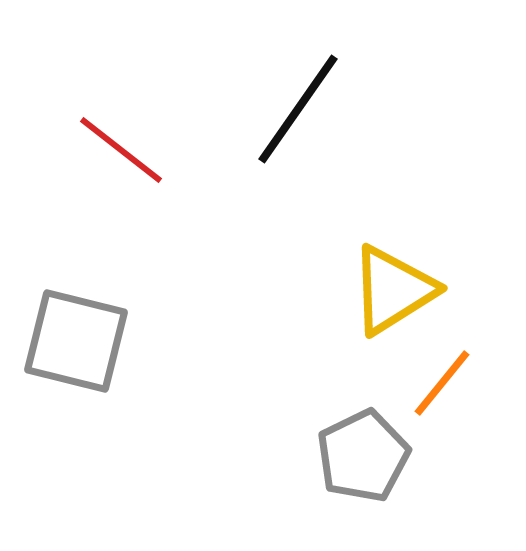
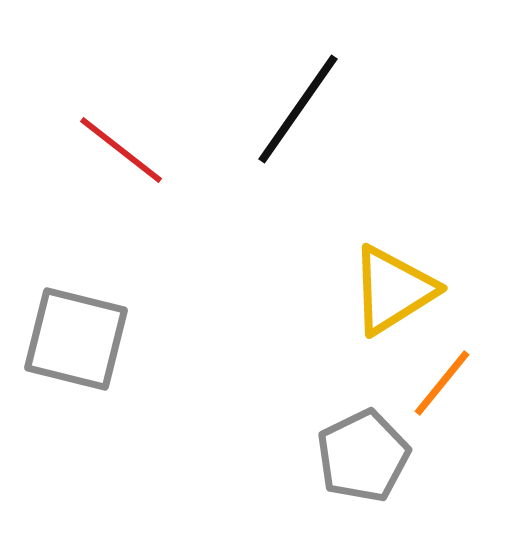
gray square: moved 2 px up
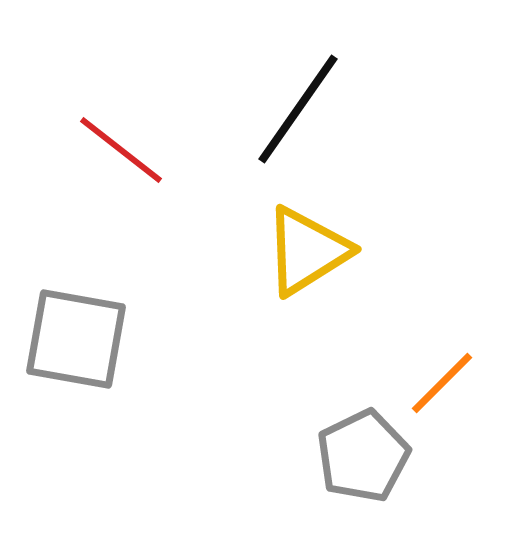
yellow triangle: moved 86 px left, 39 px up
gray square: rotated 4 degrees counterclockwise
orange line: rotated 6 degrees clockwise
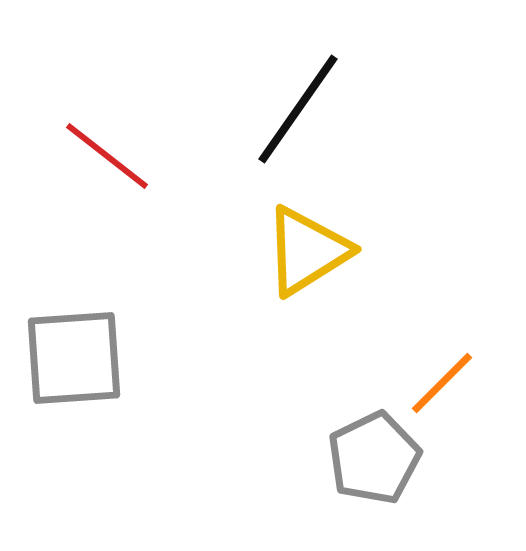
red line: moved 14 px left, 6 px down
gray square: moved 2 px left, 19 px down; rotated 14 degrees counterclockwise
gray pentagon: moved 11 px right, 2 px down
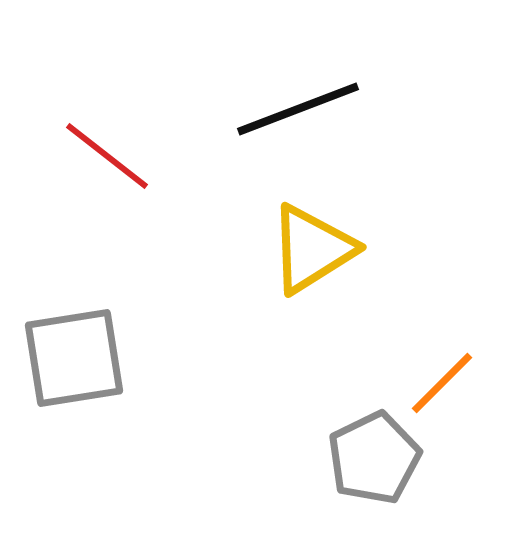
black line: rotated 34 degrees clockwise
yellow triangle: moved 5 px right, 2 px up
gray square: rotated 5 degrees counterclockwise
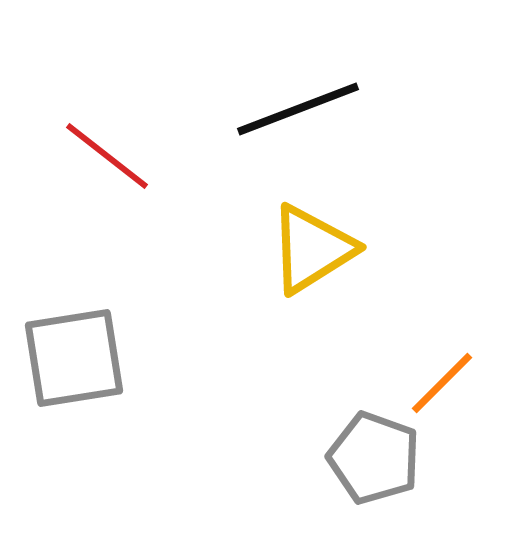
gray pentagon: rotated 26 degrees counterclockwise
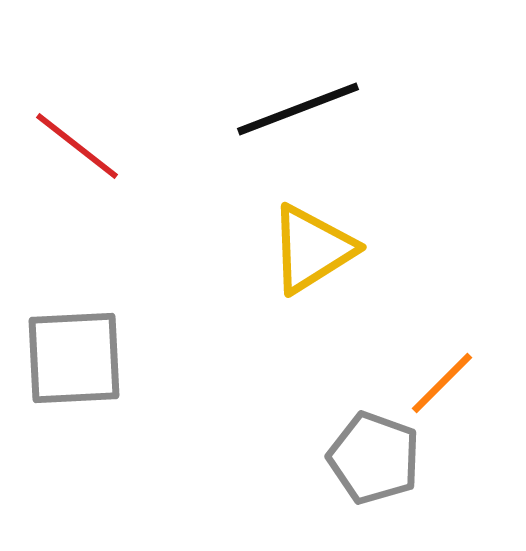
red line: moved 30 px left, 10 px up
gray square: rotated 6 degrees clockwise
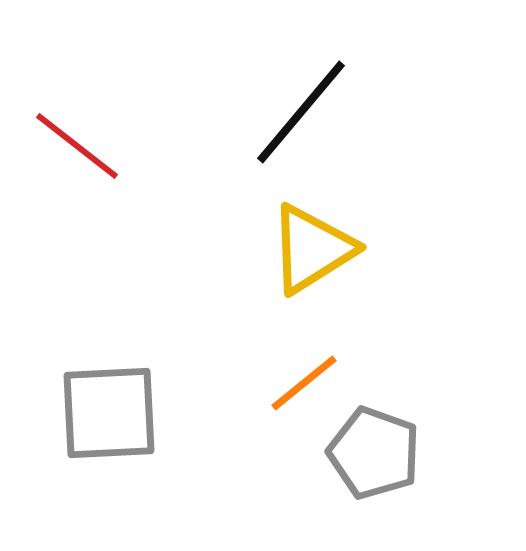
black line: moved 3 px right, 3 px down; rotated 29 degrees counterclockwise
gray square: moved 35 px right, 55 px down
orange line: moved 138 px left; rotated 6 degrees clockwise
gray pentagon: moved 5 px up
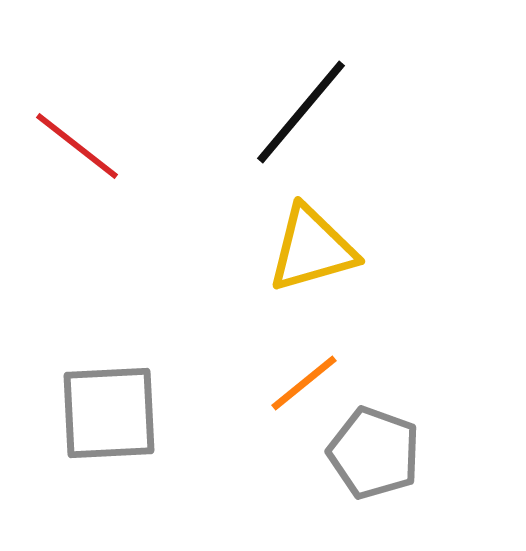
yellow triangle: rotated 16 degrees clockwise
